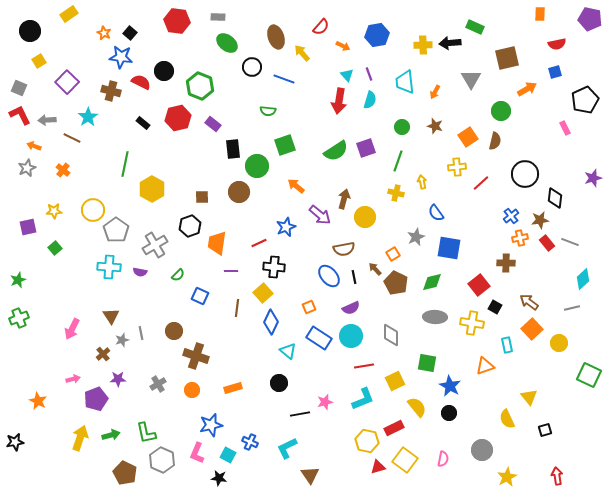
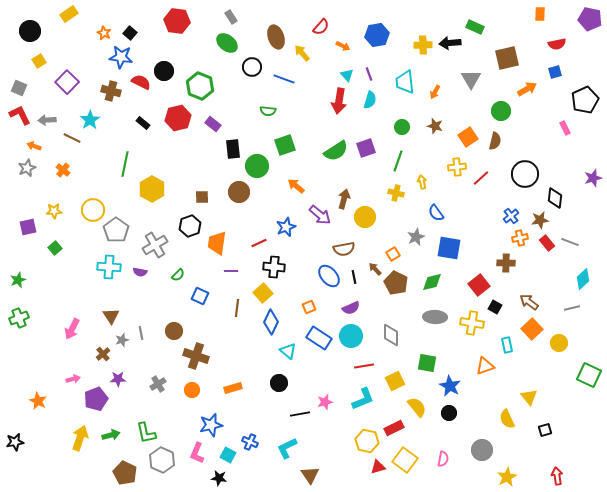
gray rectangle at (218, 17): moved 13 px right; rotated 56 degrees clockwise
cyan star at (88, 117): moved 2 px right, 3 px down
red line at (481, 183): moved 5 px up
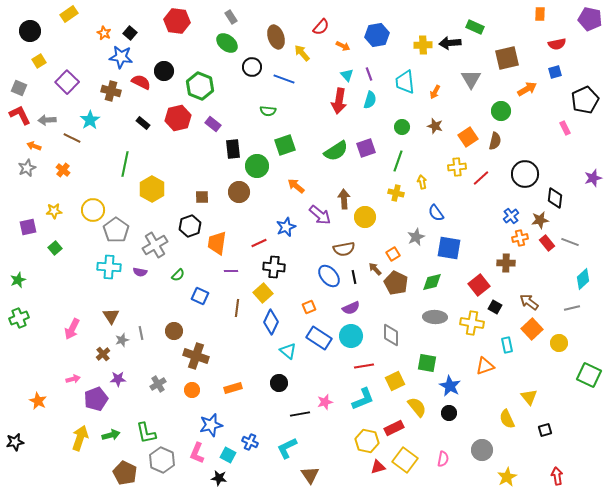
brown arrow at (344, 199): rotated 18 degrees counterclockwise
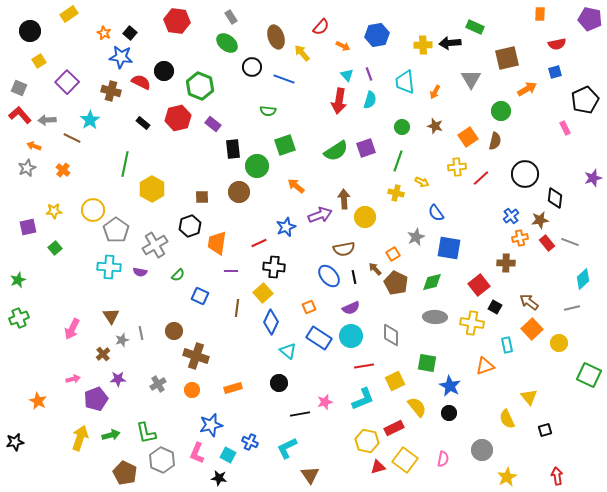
red L-shape at (20, 115): rotated 15 degrees counterclockwise
yellow arrow at (422, 182): rotated 128 degrees clockwise
purple arrow at (320, 215): rotated 60 degrees counterclockwise
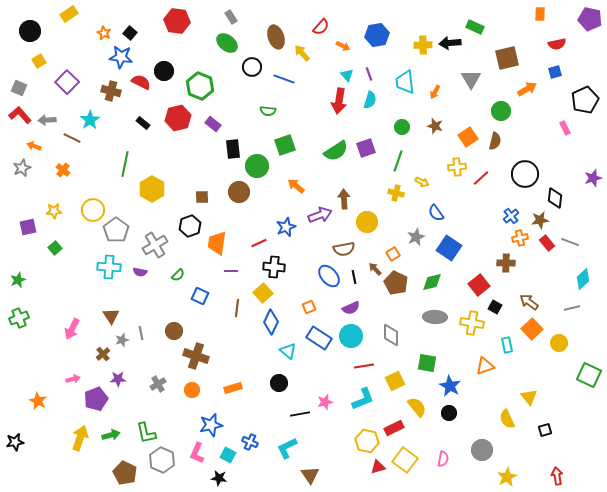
gray star at (27, 168): moved 5 px left
yellow circle at (365, 217): moved 2 px right, 5 px down
blue square at (449, 248): rotated 25 degrees clockwise
